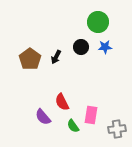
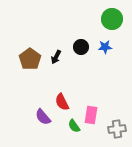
green circle: moved 14 px right, 3 px up
green semicircle: moved 1 px right
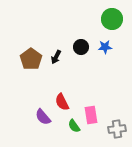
brown pentagon: moved 1 px right
pink rectangle: rotated 18 degrees counterclockwise
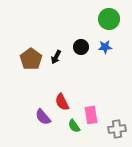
green circle: moved 3 px left
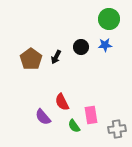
blue star: moved 2 px up
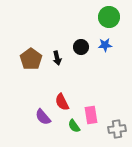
green circle: moved 2 px up
black arrow: moved 1 px right, 1 px down; rotated 40 degrees counterclockwise
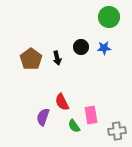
blue star: moved 1 px left, 3 px down
purple semicircle: rotated 60 degrees clockwise
gray cross: moved 2 px down
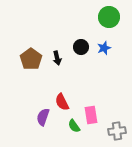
blue star: rotated 16 degrees counterclockwise
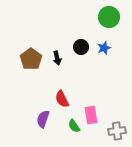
red semicircle: moved 3 px up
purple semicircle: moved 2 px down
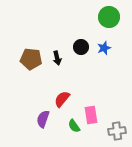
brown pentagon: rotated 30 degrees counterclockwise
red semicircle: rotated 66 degrees clockwise
